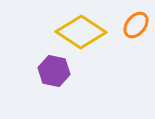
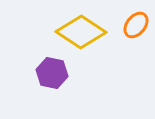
purple hexagon: moved 2 px left, 2 px down
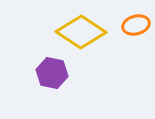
orange ellipse: rotated 36 degrees clockwise
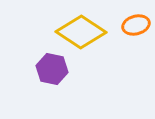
purple hexagon: moved 4 px up
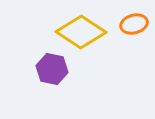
orange ellipse: moved 2 px left, 1 px up
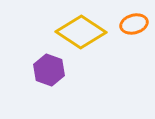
purple hexagon: moved 3 px left, 1 px down; rotated 8 degrees clockwise
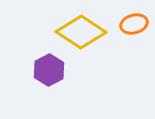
purple hexagon: rotated 12 degrees clockwise
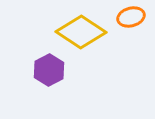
orange ellipse: moved 3 px left, 7 px up
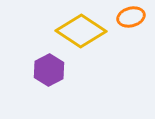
yellow diamond: moved 1 px up
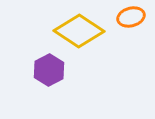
yellow diamond: moved 2 px left
